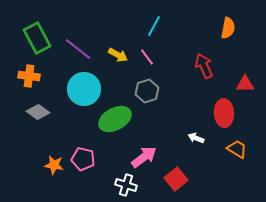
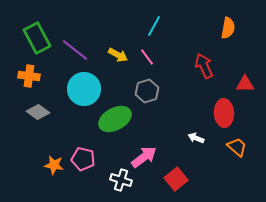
purple line: moved 3 px left, 1 px down
orange trapezoid: moved 2 px up; rotated 10 degrees clockwise
white cross: moved 5 px left, 5 px up
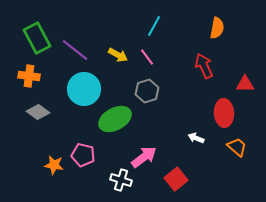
orange semicircle: moved 11 px left
pink pentagon: moved 4 px up
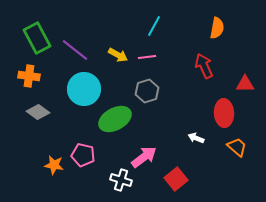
pink line: rotated 60 degrees counterclockwise
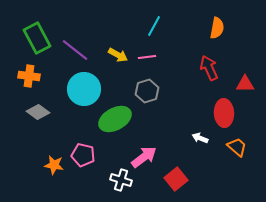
red arrow: moved 5 px right, 2 px down
white arrow: moved 4 px right
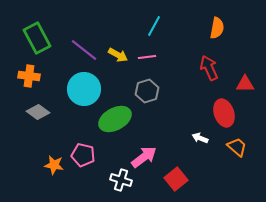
purple line: moved 9 px right
red ellipse: rotated 16 degrees counterclockwise
